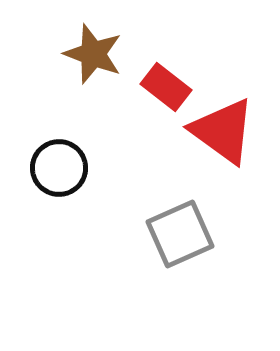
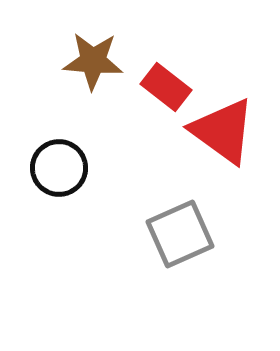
brown star: moved 7 px down; rotated 16 degrees counterclockwise
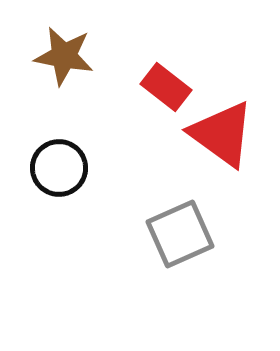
brown star: moved 29 px left, 5 px up; rotated 6 degrees clockwise
red triangle: moved 1 px left, 3 px down
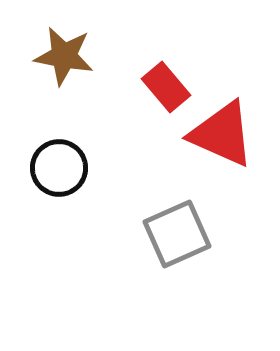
red rectangle: rotated 12 degrees clockwise
red triangle: rotated 12 degrees counterclockwise
gray square: moved 3 px left
